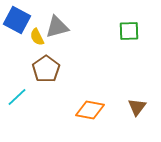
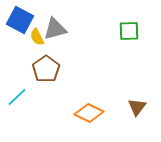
blue square: moved 3 px right
gray triangle: moved 2 px left, 2 px down
orange diamond: moved 1 px left, 3 px down; rotated 16 degrees clockwise
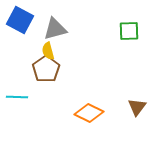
yellow semicircle: moved 11 px right, 14 px down; rotated 12 degrees clockwise
cyan line: rotated 45 degrees clockwise
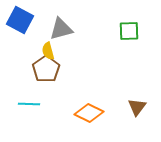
gray triangle: moved 6 px right
cyan line: moved 12 px right, 7 px down
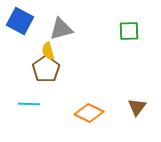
blue square: moved 1 px down
